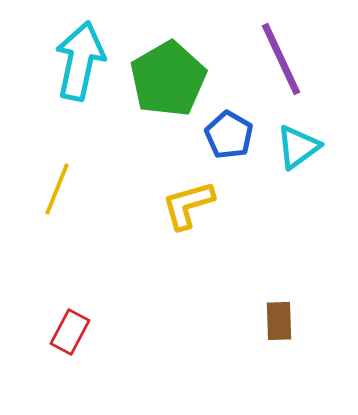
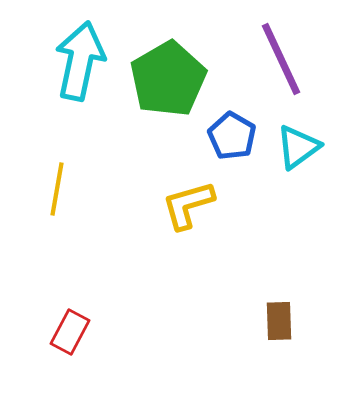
blue pentagon: moved 3 px right, 1 px down
yellow line: rotated 12 degrees counterclockwise
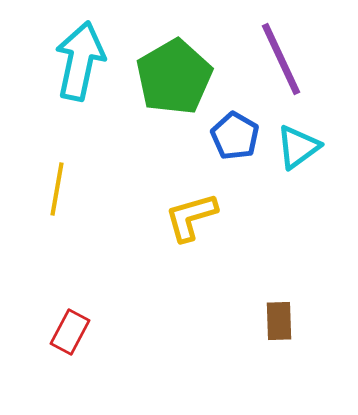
green pentagon: moved 6 px right, 2 px up
blue pentagon: moved 3 px right
yellow L-shape: moved 3 px right, 12 px down
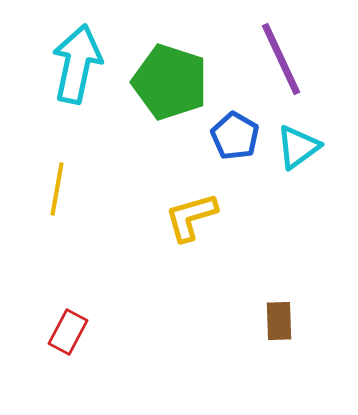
cyan arrow: moved 3 px left, 3 px down
green pentagon: moved 4 px left, 5 px down; rotated 24 degrees counterclockwise
red rectangle: moved 2 px left
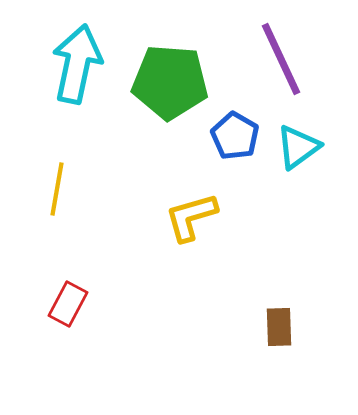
green pentagon: rotated 14 degrees counterclockwise
brown rectangle: moved 6 px down
red rectangle: moved 28 px up
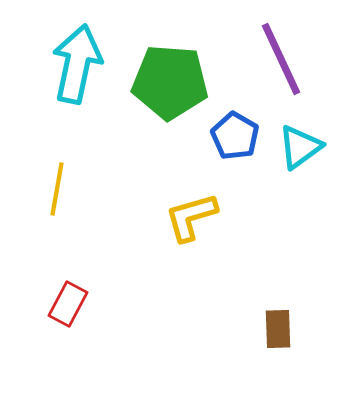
cyan triangle: moved 2 px right
brown rectangle: moved 1 px left, 2 px down
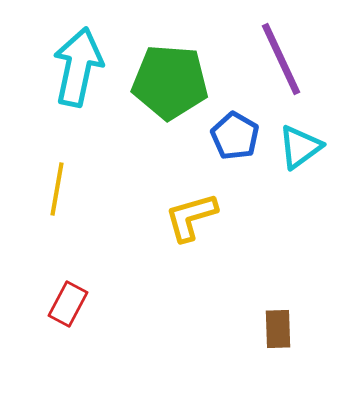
cyan arrow: moved 1 px right, 3 px down
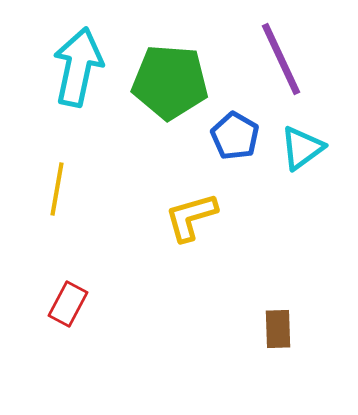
cyan triangle: moved 2 px right, 1 px down
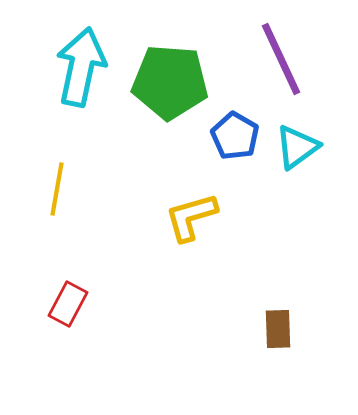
cyan arrow: moved 3 px right
cyan triangle: moved 5 px left, 1 px up
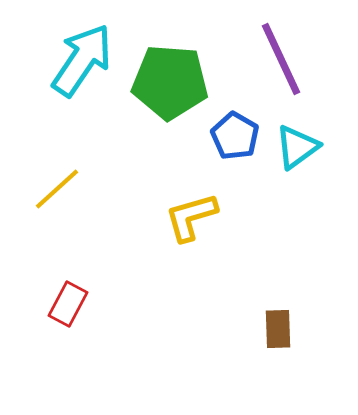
cyan arrow: moved 1 px right, 7 px up; rotated 22 degrees clockwise
yellow line: rotated 38 degrees clockwise
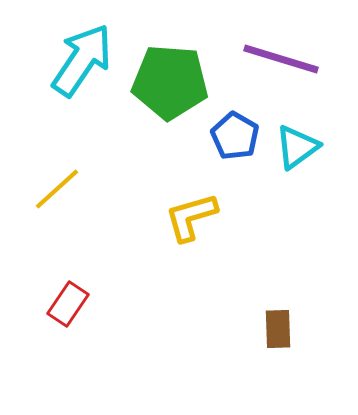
purple line: rotated 48 degrees counterclockwise
red rectangle: rotated 6 degrees clockwise
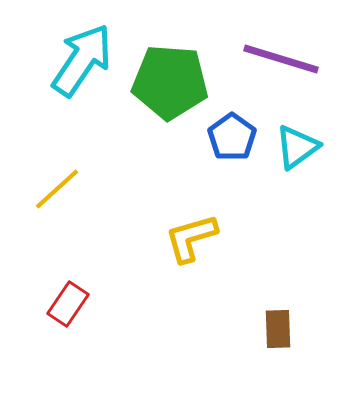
blue pentagon: moved 3 px left, 1 px down; rotated 6 degrees clockwise
yellow L-shape: moved 21 px down
